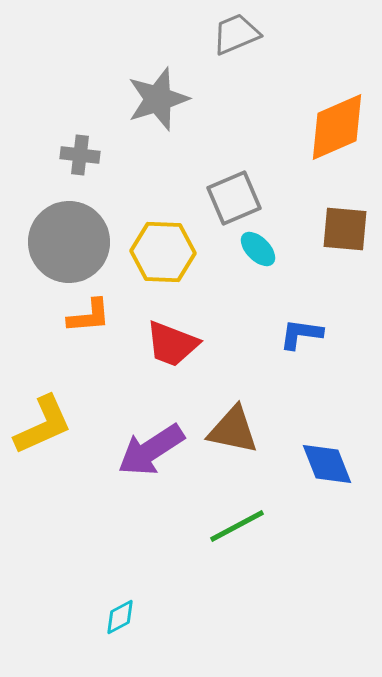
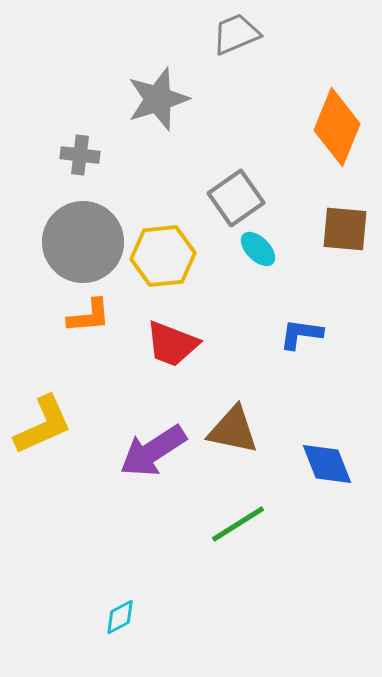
orange diamond: rotated 44 degrees counterclockwise
gray square: moved 2 px right; rotated 12 degrees counterclockwise
gray circle: moved 14 px right
yellow hexagon: moved 4 px down; rotated 8 degrees counterclockwise
purple arrow: moved 2 px right, 1 px down
green line: moved 1 px right, 2 px up; rotated 4 degrees counterclockwise
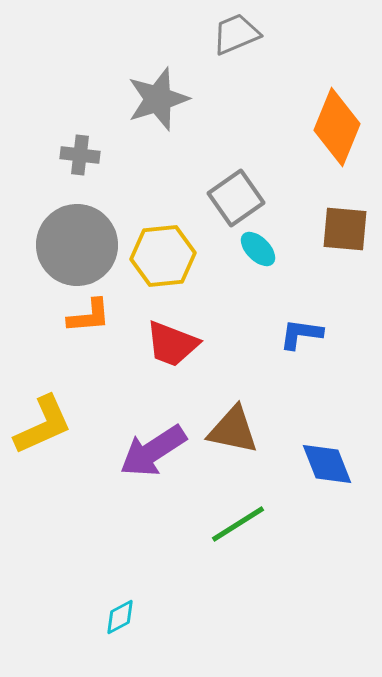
gray circle: moved 6 px left, 3 px down
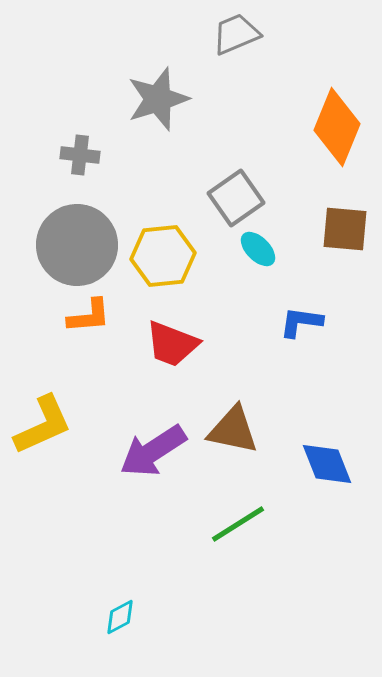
blue L-shape: moved 12 px up
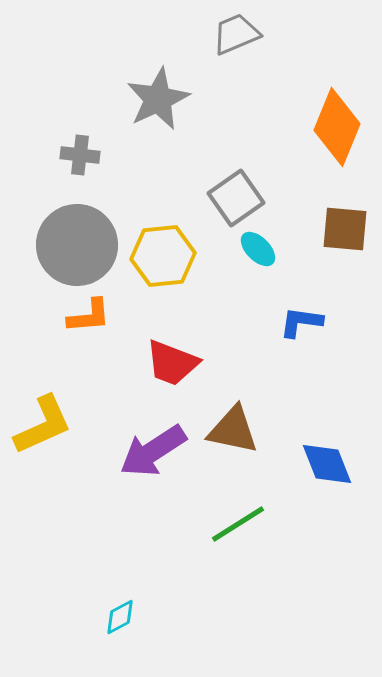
gray star: rotated 8 degrees counterclockwise
red trapezoid: moved 19 px down
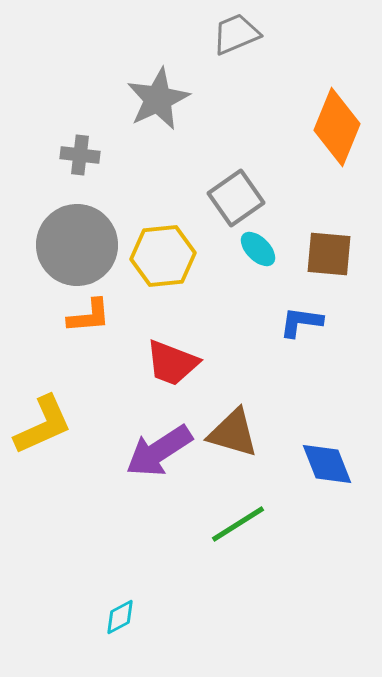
brown square: moved 16 px left, 25 px down
brown triangle: moved 3 px down; rotated 4 degrees clockwise
purple arrow: moved 6 px right
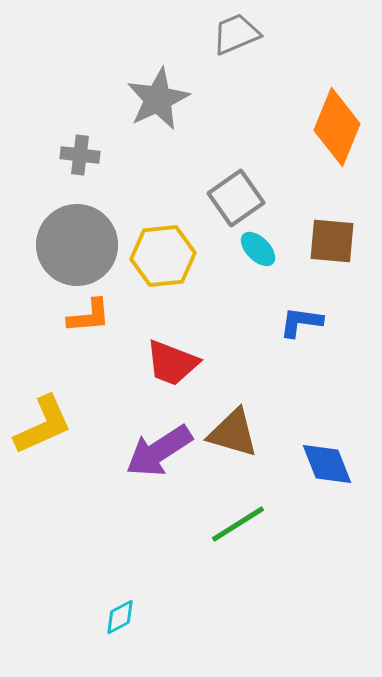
brown square: moved 3 px right, 13 px up
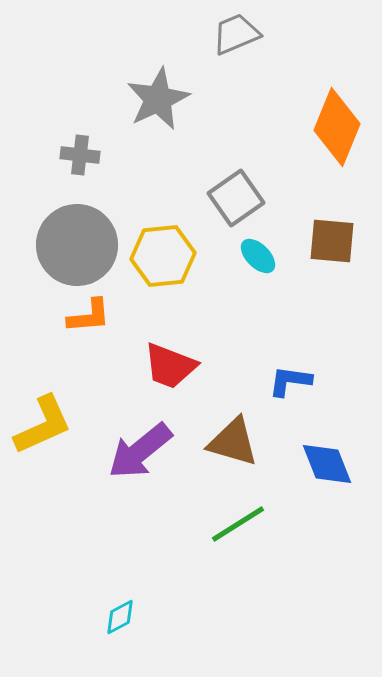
cyan ellipse: moved 7 px down
blue L-shape: moved 11 px left, 59 px down
red trapezoid: moved 2 px left, 3 px down
brown triangle: moved 9 px down
purple arrow: moved 19 px left; rotated 6 degrees counterclockwise
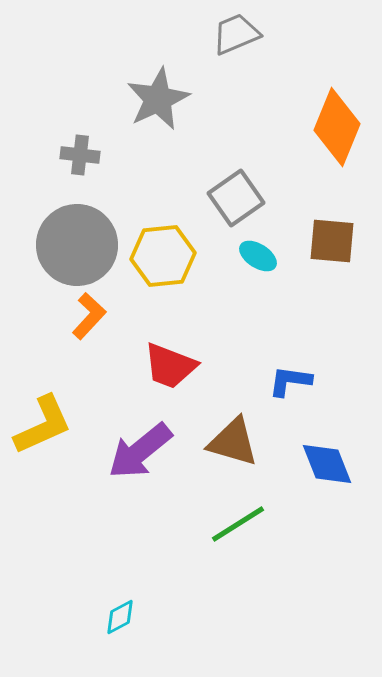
cyan ellipse: rotated 12 degrees counterclockwise
orange L-shape: rotated 42 degrees counterclockwise
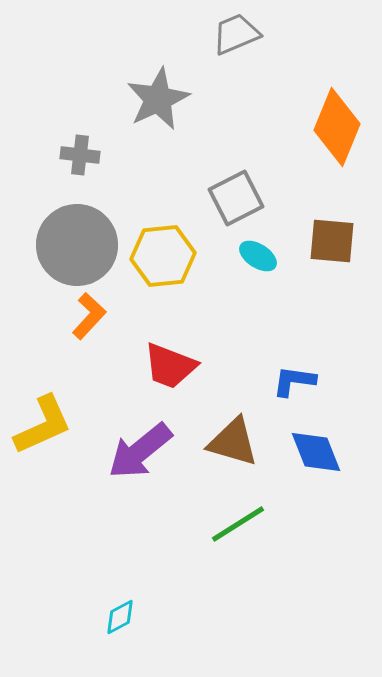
gray square: rotated 8 degrees clockwise
blue L-shape: moved 4 px right
blue diamond: moved 11 px left, 12 px up
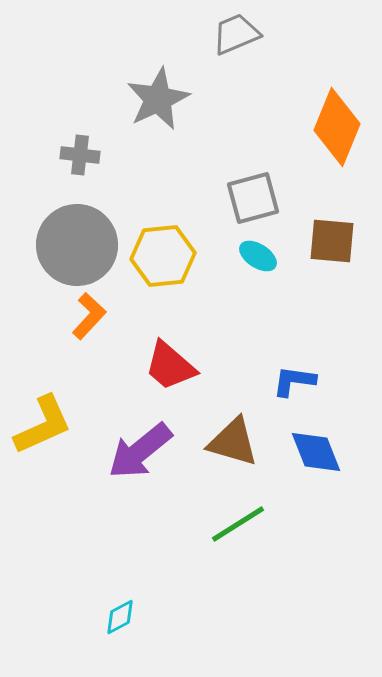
gray square: moved 17 px right; rotated 12 degrees clockwise
red trapezoid: rotated 20 degrees clockwise
